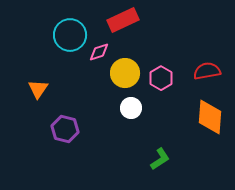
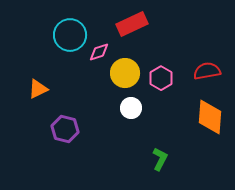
red rectangle: moved 9 px right, 4 px down
orange triangle: rotated 30 degrees clockwise
green L-shape: rotated 30 degrees counterclockwise
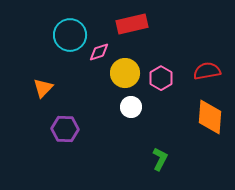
red rectangle: rotated 12 degrees clockwise
orange triangle: moved 5 px right, 1 px up; rotated 20 degrees counterclockwise
white circle: moved 1 px up
purple hexagon: rotated 12 degrees counterclockwise
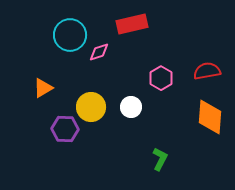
yellow circle: moved 34 px left, 34 px down
orange triangle: rotated 15 degrees clockwise
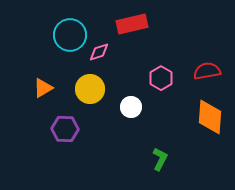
yellow circle: moved 1 px left, 18 px up
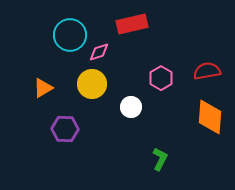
yellow circle: moved 2 px right, 5 px up
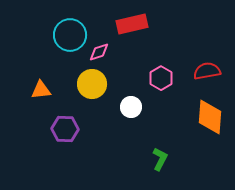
orange triangle: moved 2 px left, 2 px down; rotated 25 degrees clockwise
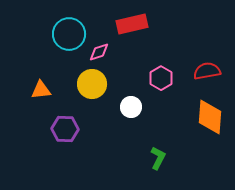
cyan circle: moved 1 px left, 1 px up
green L-shape: moved 2 px left, 1 px up
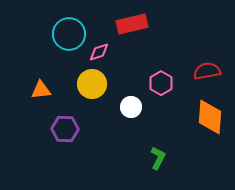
pink hexagon: moved 5 px down
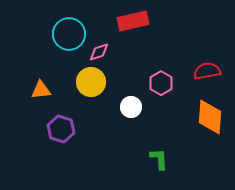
red rectangle: moved 1 px right, 3 px up
yellow circle: moved 1 px left, 2 px up
purple hexagon: moved 4 px left; rotated 16 degrees clockwise
green L-shape: moved 1 px right, 1 px down; rotated 30 degrees counterclockwise
